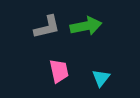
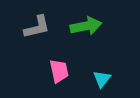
gray L-shape: moved 10 px left
cyan triangle: moved 1 px right, 1 px down
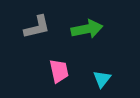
green arrow: moved 1 px right, 3 px down
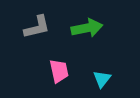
green arrow: moved 1 px up
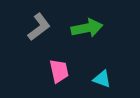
gray L-shape: moved 2 px right; rotated 24 degrees counterclockwise
cyan triangle: rotated 48 degrees counterclockwise
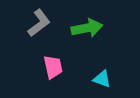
gray L-shape: moved 4 px up
pink trapezoid: moved 6 px left, 4 px up
